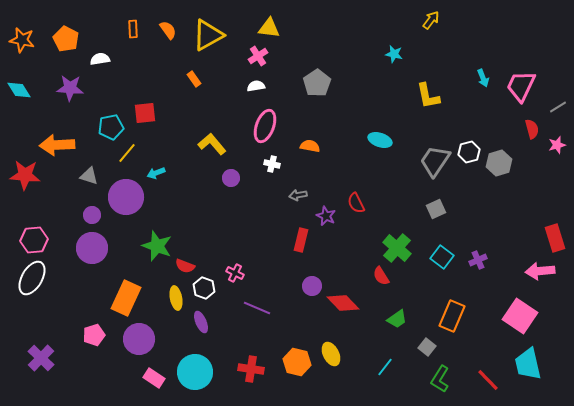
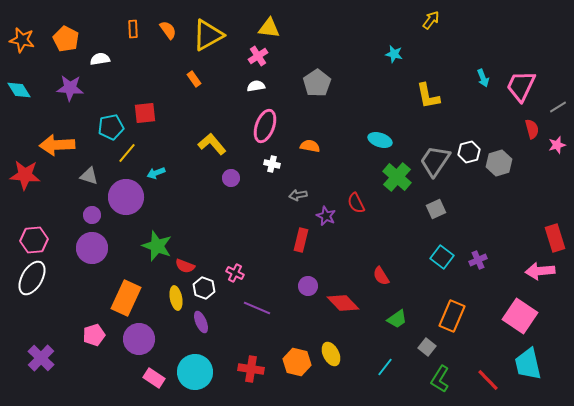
green cross at (397, 248): moved 71 px up
purple circle at (312, 286): moved 4 px left
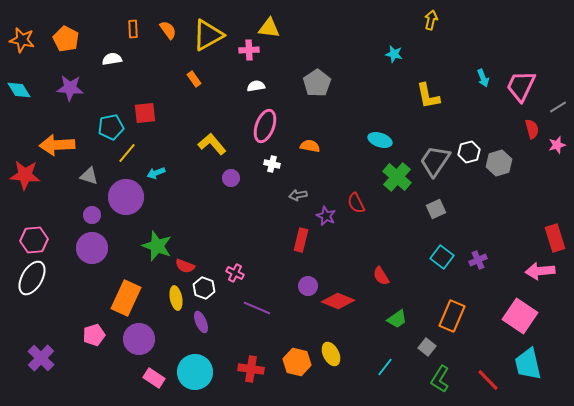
yellow arrow at (431, 20): rotated 24 degrees counterclockwise
pink cross at (258, 56): moved 9 px left, 6 px up; rotated 30 degrees clockwise
white semicircle at (100, 59): moved 12 px right
red diamond at (343, 303): moved 5 px left, 2 px up; rotated 24 degrees counterclockwise
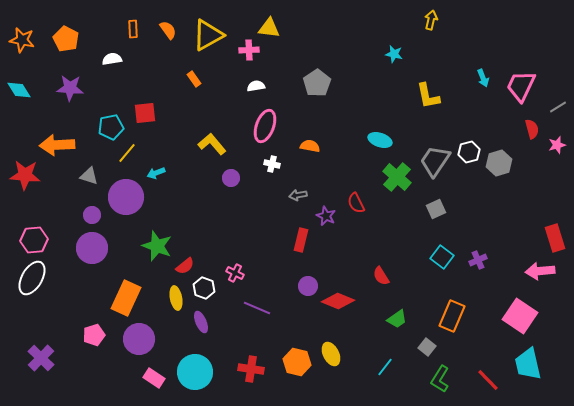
red semicircle at (185, 266): rotated 60 degrees counterclockwise
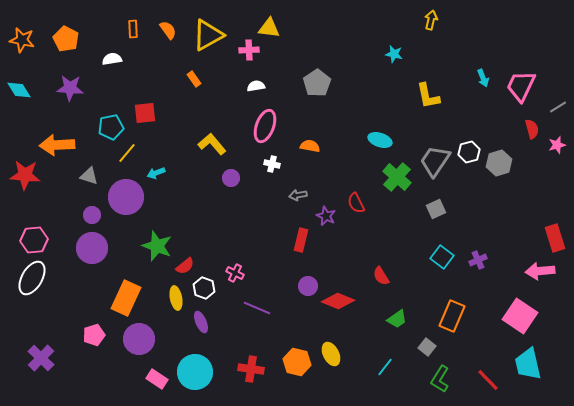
pink rectangle at (154, 378): moved 3 px right, 1 px down
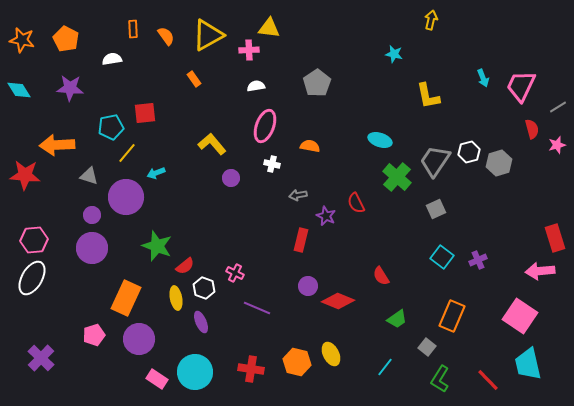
orange semicircle at (168, 30): moved 2 px left, 6 px down
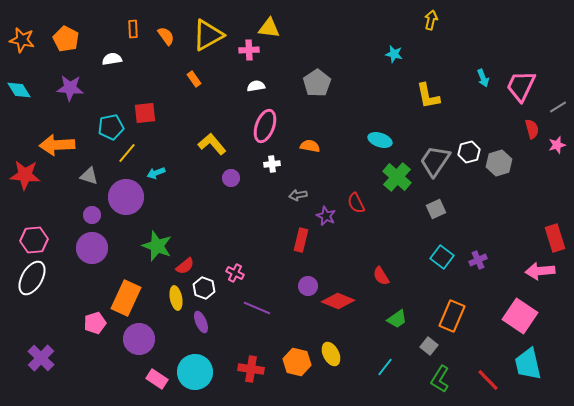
white cross at (272, 164): rotated 21 degrees counterclockwise
pink pentagon at (94, 335): moved 1 px right, 12 px up
gray square at (427, 347): moved 2 px right, 1 px up
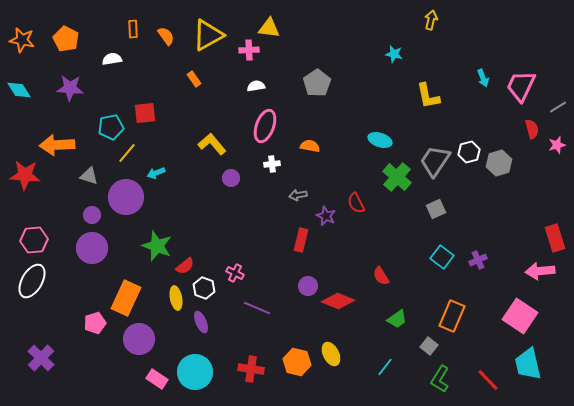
white ellipse at (32, 278): moved 3 px down
